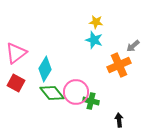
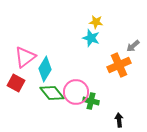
cyan star: moved 3 px left, 2 px up
pink triangle: moved 9 px right, 4 px down
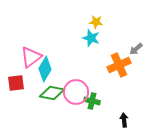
gray arrow: moved 3 px right, 3 px down
pink triangle: moved 6 px right
red square: rotated 36 degrees counterclockwise
green diamond: rotated 40 degrees counterclockwise
green cross: moved 1 px right
black arrow: moved 5 px right
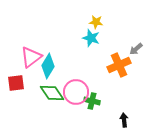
cyan diamond: moved 3 px right, 3 px up
green diamond: rotated 45 degrees clockwise
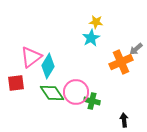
cyan star: rotated 24 degrees clockwise
orange cross: moved 2 px right, 3 px up
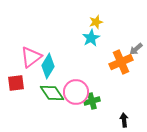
yellow star: rotated 24 degrees counterclockwise
green cross: rotated 28 degrees counterclockwise
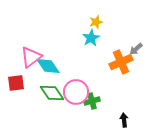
cyan diamond: rotated 65 degrees counterclockwise
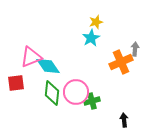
gray arrow: moved 1 px left; rotated 136 degrees clockwise
pink triangle: rotated 15 degrees clockwise
green diamond: rotated 40 degrees clockwise
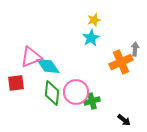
yellow star: moved 2 px left, 2 px up
black arrow: rotated 136 degrees clockwise
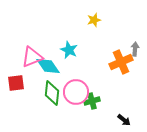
cyan star: moved 22 px left, 12 px down; rotated 18 degrees counterclockwise
pink triangle: moved 1 px right
